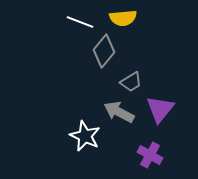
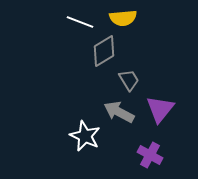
gray diamond: rotated 20 degrees clockwise
gray trapezoid: moved 2 px left, 2 px up; rotated 90 degrees counterclockwise
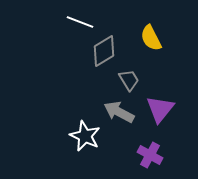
yellow semicircle: moved 28 px right, 20 px down; rotated 68 degrees clockwise
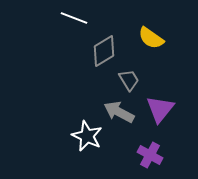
white line: moved 6 px left, 4 px up
yellow semicircle: rotated 28 degrees counterclockwise
white star: moved 2 px right
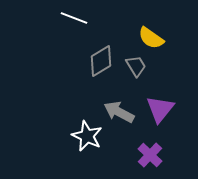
gray diamond: moved 3 px left, 10 px down
gray trapezoid: moved 7 px right, 14 px up
purple cross: rotated 15 degrees clockwise
